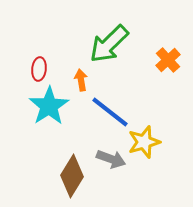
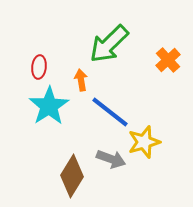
red ellipse: moved 2 px up
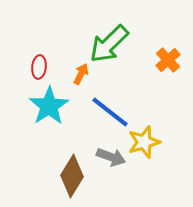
orange arrow: moved 6 px up; rotated 35 degrees clockwise
gray arrow: moved 2 px up
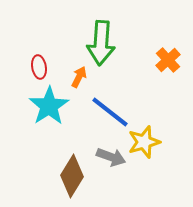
green arrow: moved 8 px left, 1 px up; rotated 42 degrees counterclockwise
red ellipse: rotated 15 degrees counterclockwise
orange arrow: moved 2 px left, 3 px down
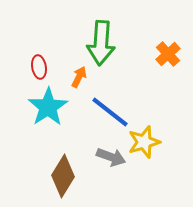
orange cross: moved 6 px up
cyan star: moved 1 px left, 1 px down
brown diamond: moved 9 px left
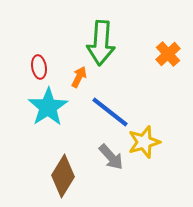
gray arrow: rotated 28 degrees clockwise
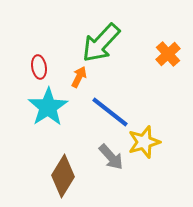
green arrow: rotated 39 degrees clockwise
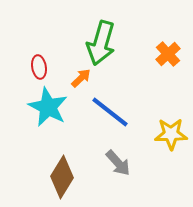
green arrow: rotated 27 degrees counterclockwise
orange arrow: moved 2 px right, 1 px down; rotated 20 degrees clockwise
cyan star: rotated 12 degrees counterclockwise
yellow star: moved 27 px right, 8 px up; rotated 16 degrees clockwise
gray arrow: moved 7 px right, 6 px down
brown diamond: moved 1 px left, 1 px down
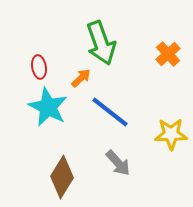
green arrow: rotated 36 degrees counterclockwise
